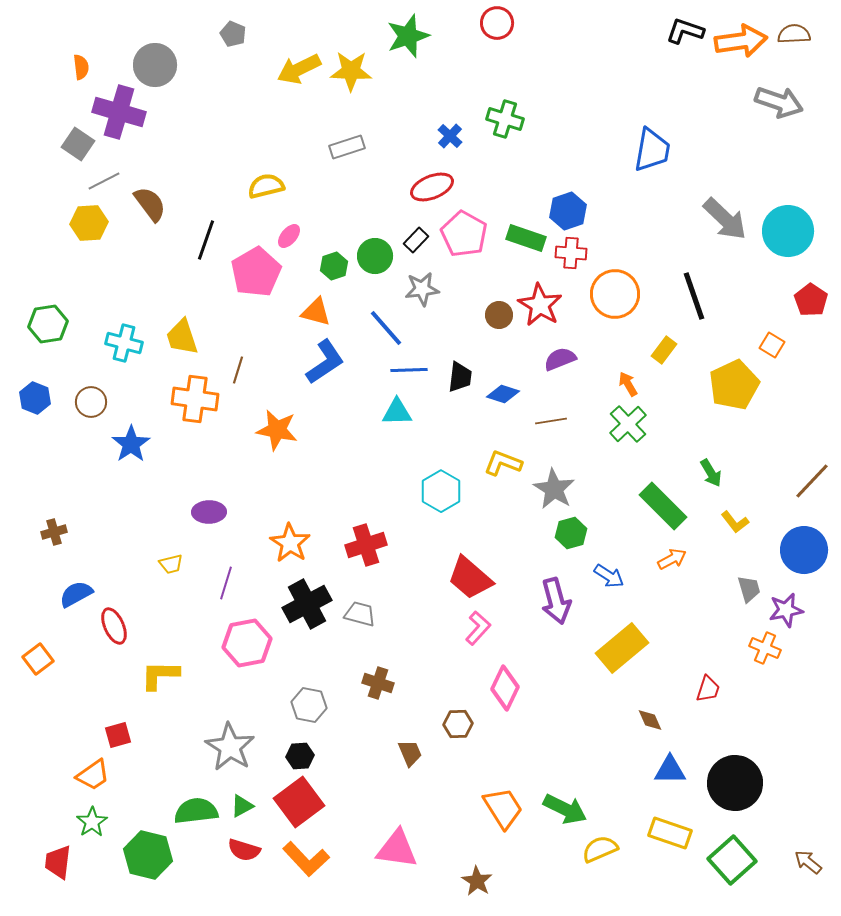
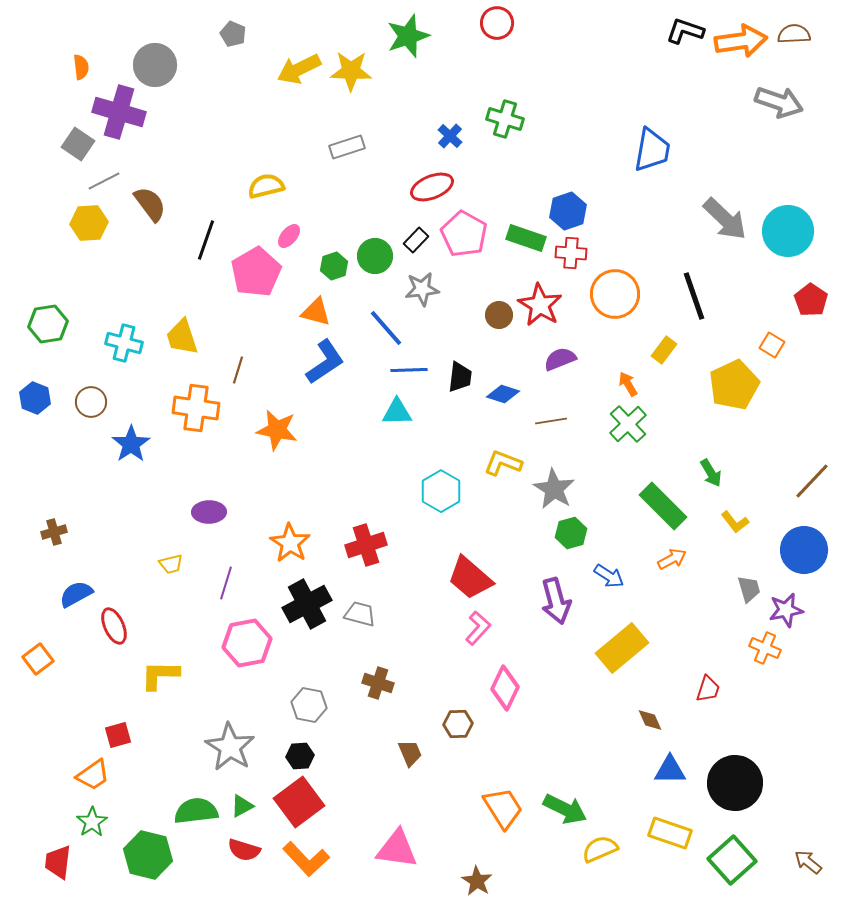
orange cross at (195, 399): moved 1 px right, 9 px down
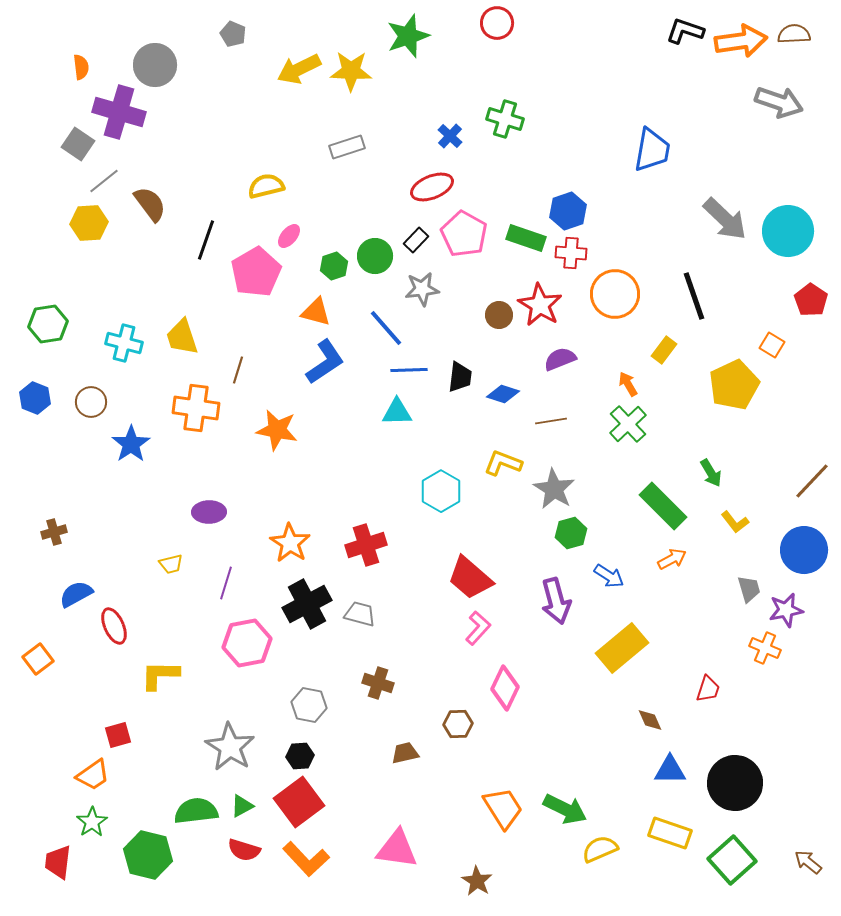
gray line at (104, 181): rotated 12 degrees counterclockwise
brown trapezoid at (410, 753): moved 5 px left; rotated 80 degrees counterclockwise
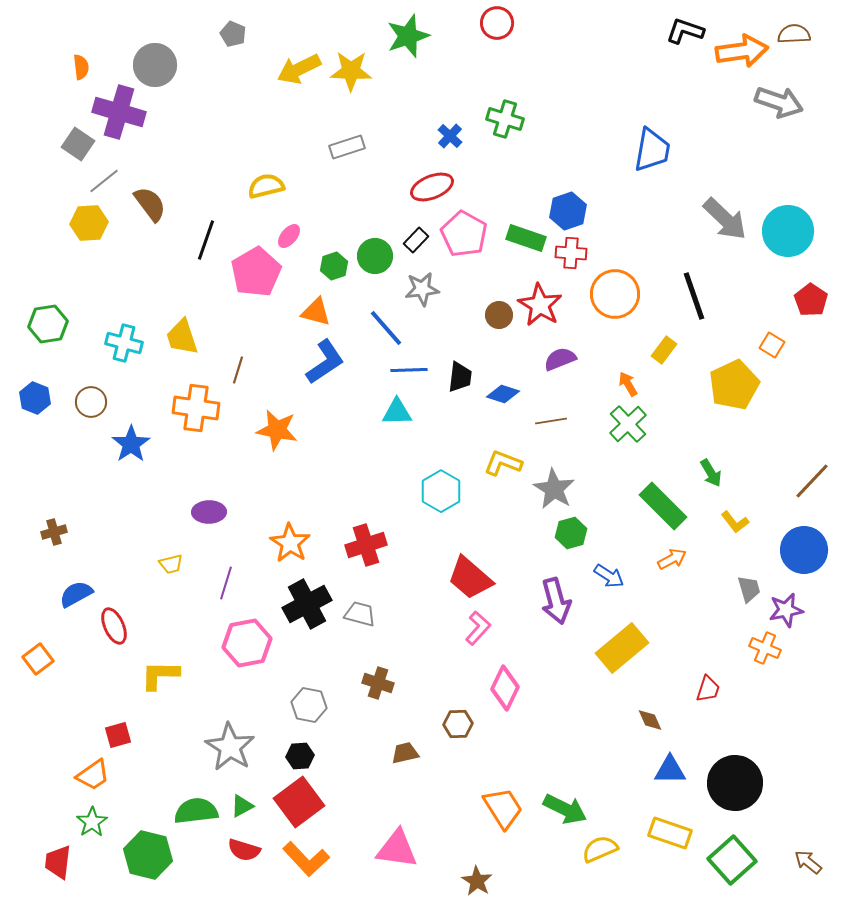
orange arrow at (741, 41): moved 1 px right, 10 px down
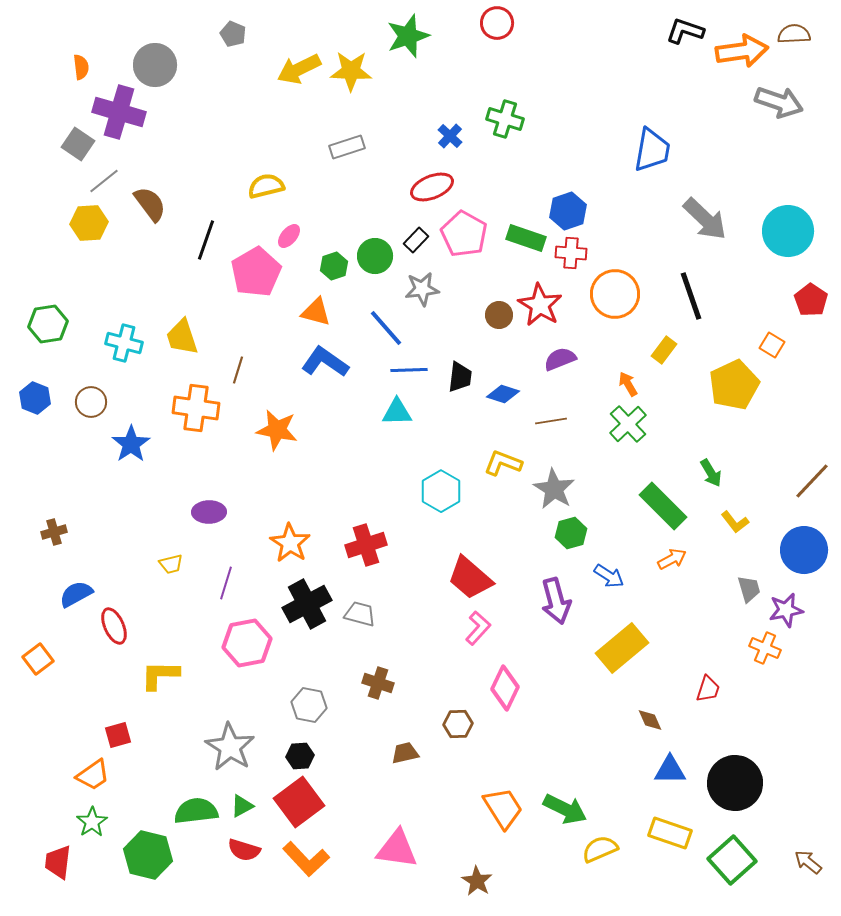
gray arrow at (725, 219): moved 20 px left
black line at (694, 296): moved 3 px left
blue L-shape at (325, 362): rotated 111 degrees counterclockwise
